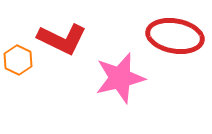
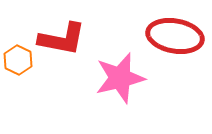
red L-shape: rotated 15 degrees counterclockwise
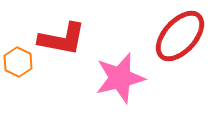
red ellipse: moved 5 px right; rotated 58 degrees counterclockwise
orange hexagon: moved 2 px down
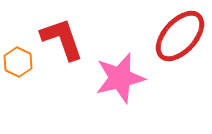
red L-shape: rotated 120 degrees counterclockwise
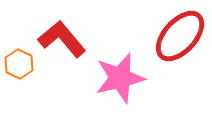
red L-shape: rotated 21 degrees counterclockwise
orange hexagon: moved 1 px right, 2 px down
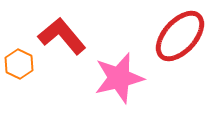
red L-shape: moved 3 px up
pink star: moved 1 px left
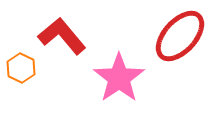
orange hexagon: moved 2 px right, 4 px down
pink star: rotated 21 degrees counterclockwise
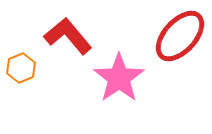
red L-shape: moved 6 px right
orange hexagon: rotated 12 degrees clockwise
